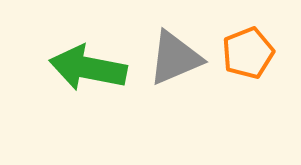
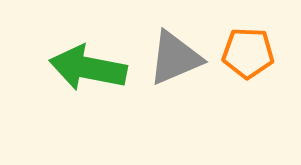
orange pentagon: rotated 24 degrees clockwise
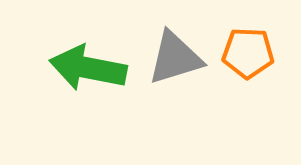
gray triangle: rotated 6 degrees clockwise
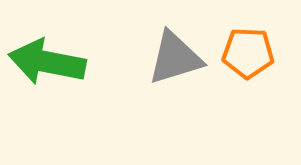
green arrow: moved 41 px left, 6 px up
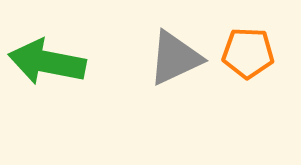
gray triangle: rotated 8 degrees counterclockwise
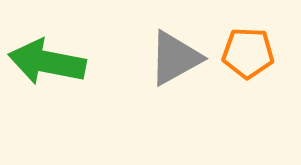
gray triangle: rotated 4 degrees counterclockwise
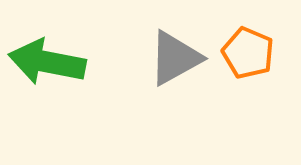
orange pentagon: rotated 21 degrees clockwise
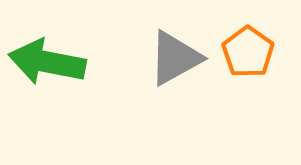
orange pentagon: moved 1 px up; rotated 12 degrees clockwise
